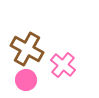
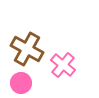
pink circle: moved 5 px left, 3 px down
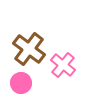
brown cross: moved 2 px right; rotated 8 degrees clockwise
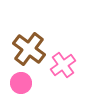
pink cross: rotated 15 degrees clockwise
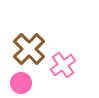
brown cross: rotated 8 degrees clockwise
